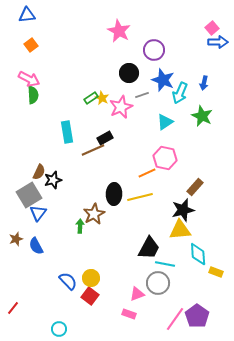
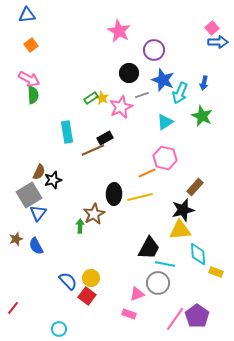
red square at (90, 296): moved 3 px left
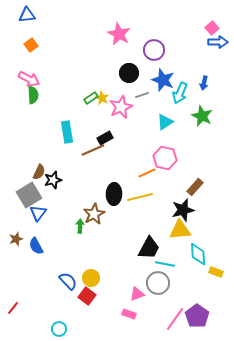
pink star at (119, 31): moved 3 px down
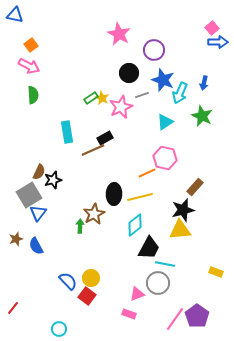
blue triangle at (27, 15): moved 12 px left; rotated 18 degrees clockwise
pink arrow at (29, 79): moved 13 px up
cyan diamond at (198, 254): moved 63 px left, 29 px up; rotated 55 degrees clockwise
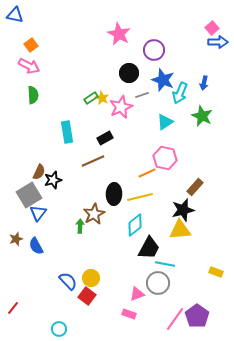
brown line at (93, 150): moved 11 px down
